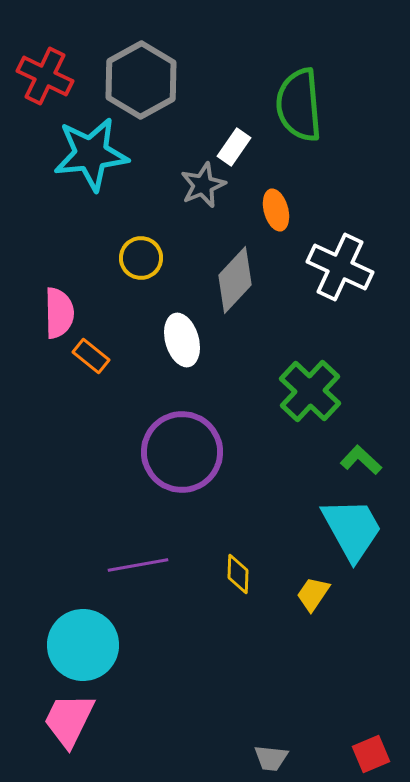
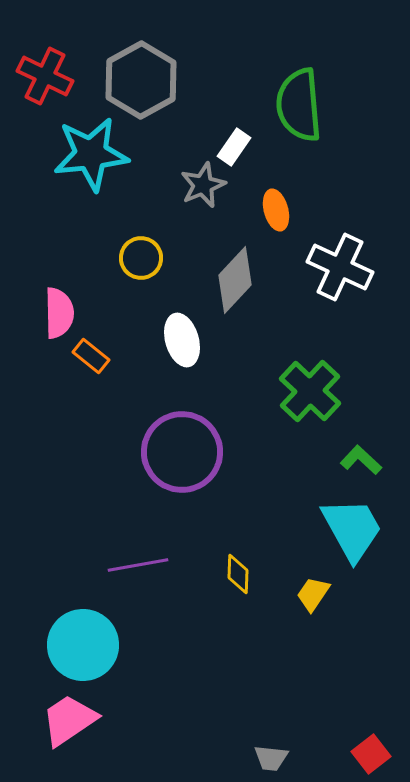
pink trapezoid: rotated 30 degrees clockwise
red square: rotated 15 degrees counterclockwise
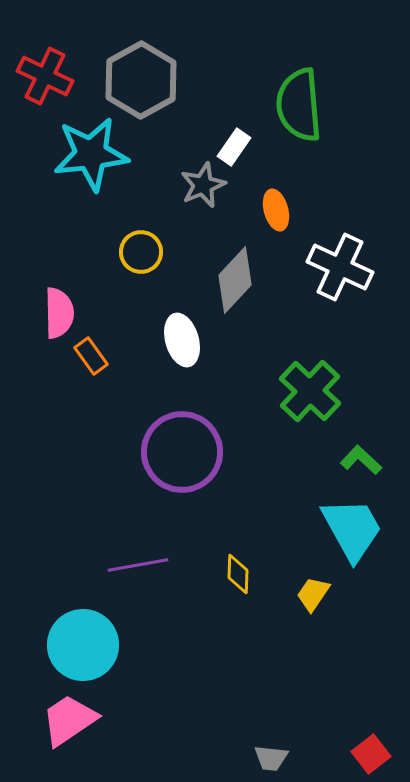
yellow circle: moved 6 px up
orange rectangle: rotated 15 degrees clockwise
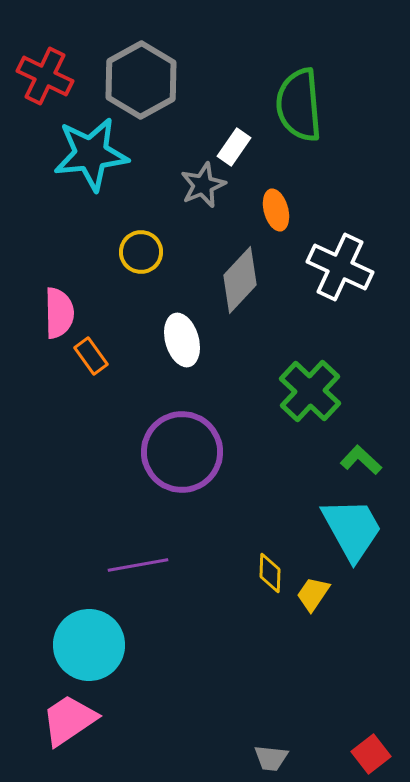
gray diamond: moved 5 px right
yellow diamond: moved 32 px right, 1 px up
cyan circle: moved 6 px right
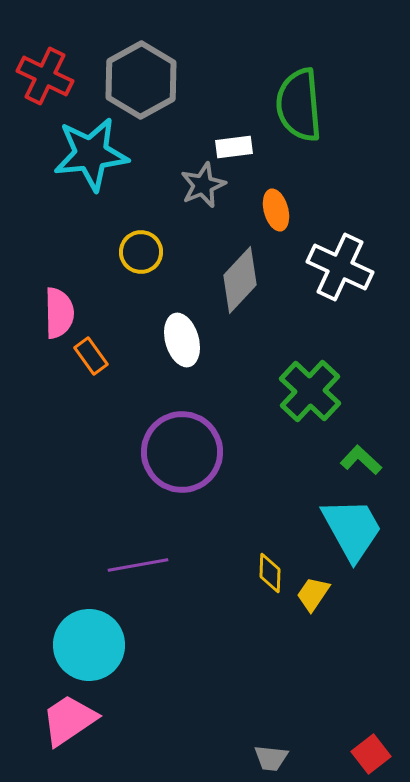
white rectangle: rotated 48 degrees clockwise
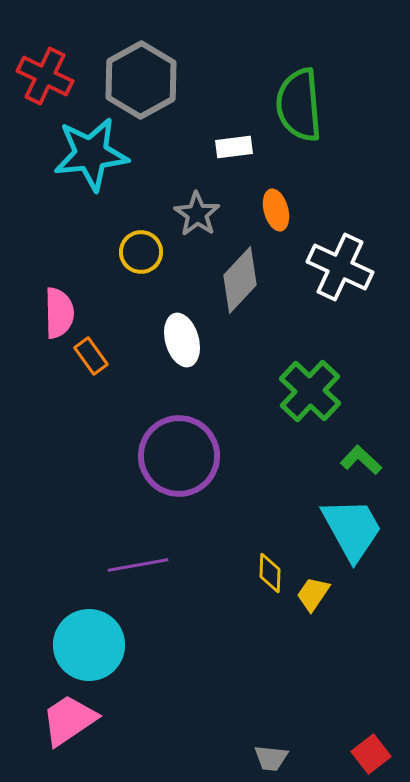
gray star: moved 6 px left, 29 px down; rotated 15 degrees counterclockwise
purple circle: moved 3 px left, 4 px down
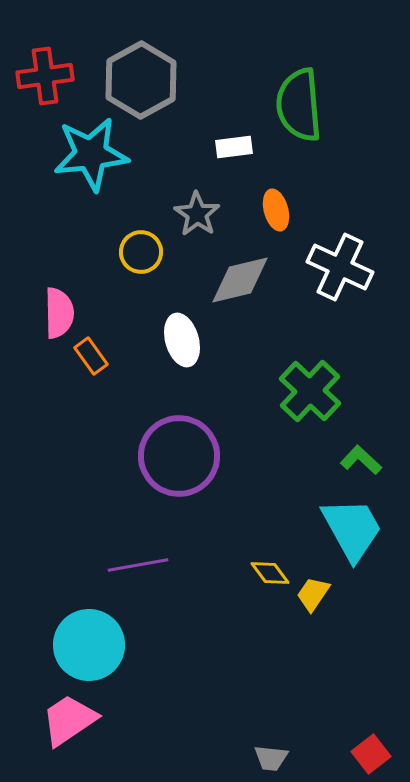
red cross: rotated 34 degrees counterclockwise
gray diamond: rotated 34 degrees clockwise
yellow diamond: rotated 39 degrees counterclockwise
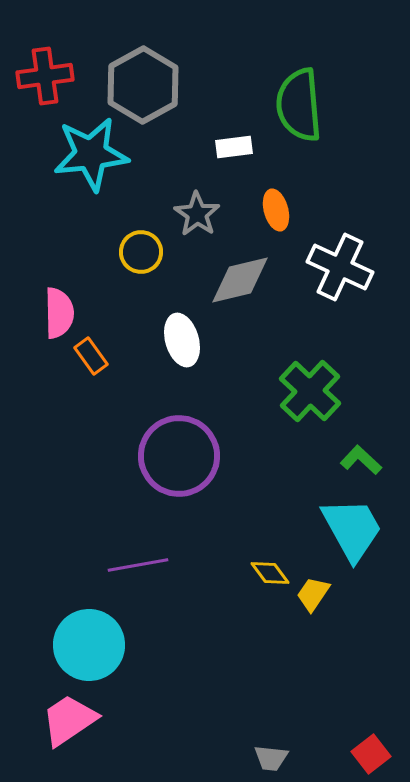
gray hexagon: moved 2 px right, 5 px down
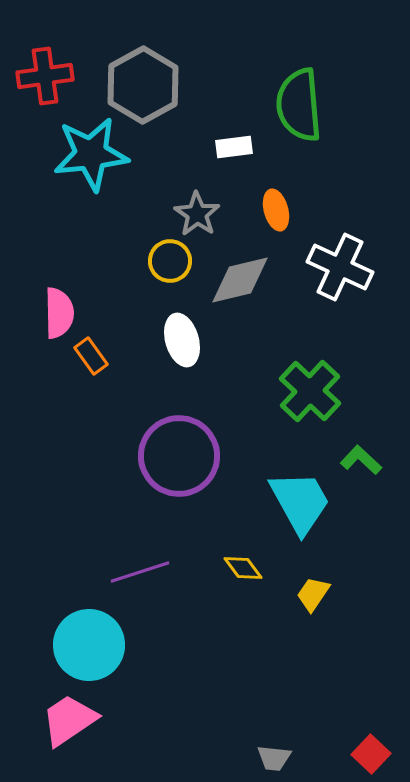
yellow circle: moved 29 px right, 9 px down
cyan trapezoid: moved 52 px left, 27 px up
purple line: moved 2 px right, 7 px down; rotated 8 degrees counterclockwise
yellow diamond: moved 27 px left, 5 px up
red square: rotated 9 degrees counterclockwise
gray trapezoid: moved 3 px right
